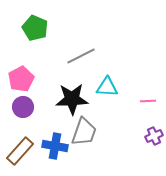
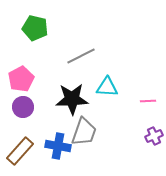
green pentagon: rotated 10 degrees counterclockwise
blue cross: moved 3 px right
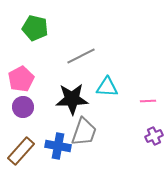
brown rectangle: moved 1 px right
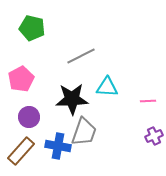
green pentagon: moved 3 px left
purple circle: moved 6 px right, 10 px down
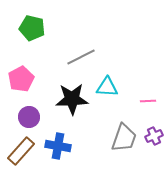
gray line: moved 1 px down
gray trapezoid: moved 40 px right, 6 px down
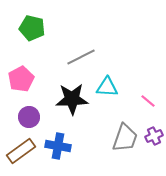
pink line: rotated 42 degrees clockwise
gray trapezoid: moved 1 px right
brown rectangle: rotated 12 degrees clockwise
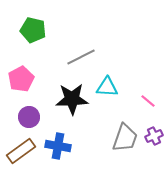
green pentagon: moved 1 px right, 2 px down
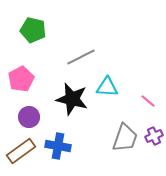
black star: rotated 16 degrees clockwise
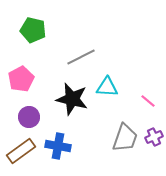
purple cross: moved 1 px down
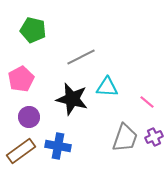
pink line: moved 1 px left, 1 px down
